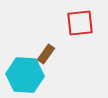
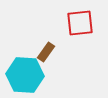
brown rectangle: moved 2 px up
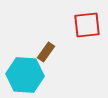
red square: moved 7 px right, 2 px down
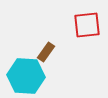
cyan hexagon: moved 1 px right, 1 px down
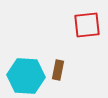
brown rectangle: moved 12 px right, 18 px down; rotated 24 degrees counterclockwise
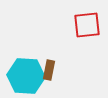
brown rectangle: moved 9 px left
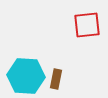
brown rectangle: moved 7 px right, 9 px down
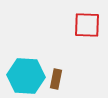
red square: rotated 8 degrees clockwise
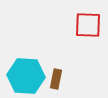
red square: moved 1 px right
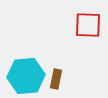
cyan hexagon: rotated 9 degrees counterclockwise
